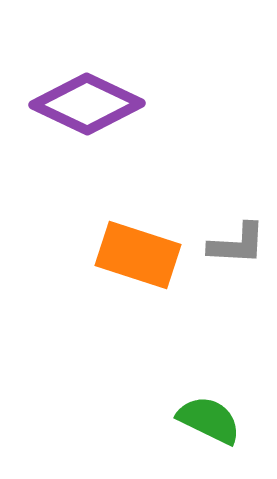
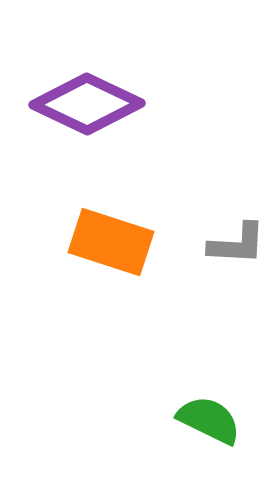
orange rectangle: moved 27 px left, 13 px up
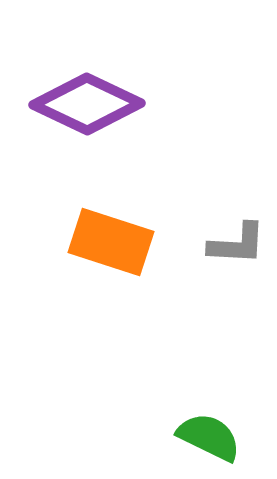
green semicircle: moved 17 px down
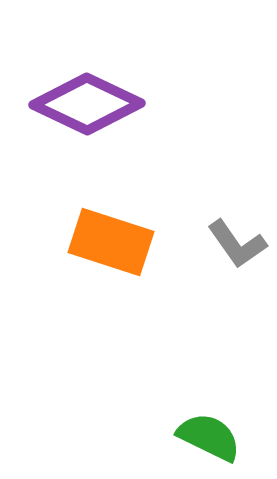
gray L-shape: rotated 52 degrees clockwise
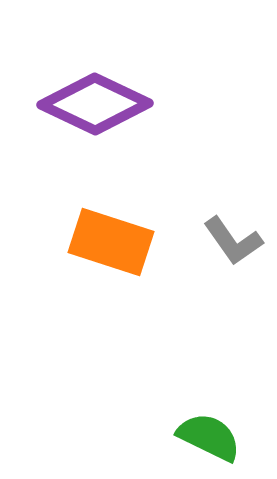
purple diamond: moved 8 px right
gray L-shape: moved 4 px left, 3 px up
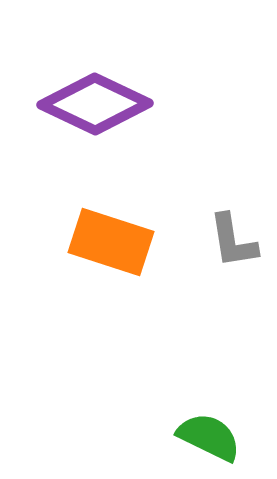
gray L-shape: rotated 26 degrees clockwise
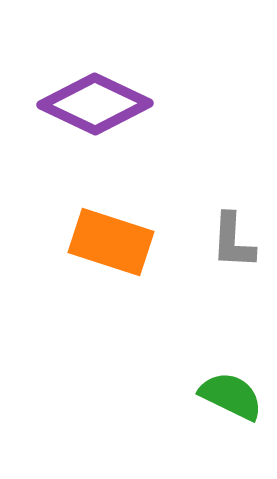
gray L-shape: rotated 12 degrees clockwise
green semicircle: moved 22 px right, 41 px up
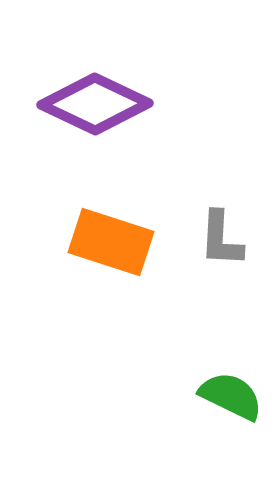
gray L-shape: moved 12 px left, 2 px up
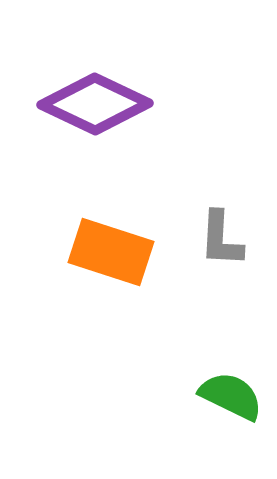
orange rectangle: moved 10 px down
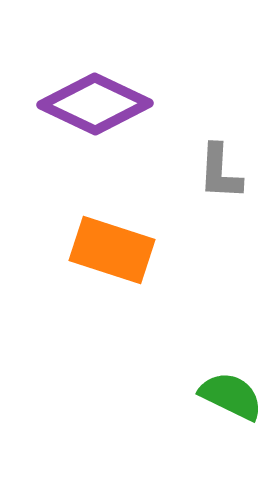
gray L-shape: moved 1 px left, 67 px up
orange rectangle: moved 1 px right, 2 px up
